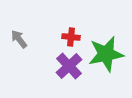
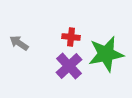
gray arrow: moved 4 px down; rotated 18 degrees counterclockwise
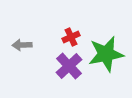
red cross: rotated 30 degrees counterclockwise
gray arrow: moved 3 px right, 2 px down; rotated 36 degrees counterclockwise
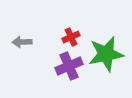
gray arrow: moved 3 px up
purple cross: rotated 20 degrees clockwise
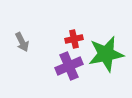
red cross: moved 3 px right, 2 px down; rotated 12 degrees clockwise
gray arrow: rotated 114 degrees counterclockwise
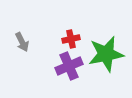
red cross: moved 3 px left
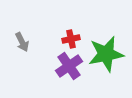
purple cross: rotated 12 degrees counterclockwise
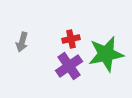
gray arrow: rotated 42 degrees clockwise
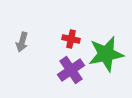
red cross: rotated 24 degrees clockwise
purple cross: moved 2 px right, 4 px down
